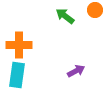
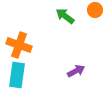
orange cross: rotated 20 degrees clockwise
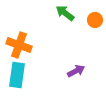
orange circle: moved 10 px down
green arrow: moved 3 px up
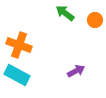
cyan rectangle: rotated 70 degrees counterclockwise
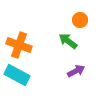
green arrow: moved 3 px right, 28 px down
orange circle: moved 15 px left
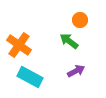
green arrow: moved 1 px right
orange cross: rotated 15 degrees clockwise
cyan rectangle: moved 13 px right, 2 px down
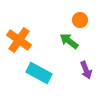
orange cross: moved 5 px up
purple arrow: moved 10 px right, 1 px up; rotated 96 degrees clockwise
cyan rectangle: moved 9 px right, 4 px up
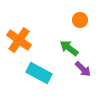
green arrow: moved 7 px down
purple arrow: moved 3 px left, 1 px up; rotated 24 degrees counterclockwise
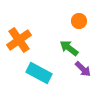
orange circle: moved 1 px left, 1 px down
orange cross: rotated 20 degrees clockwise
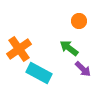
orange cross: moved 9 px down
